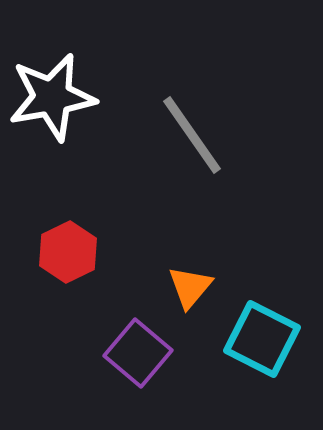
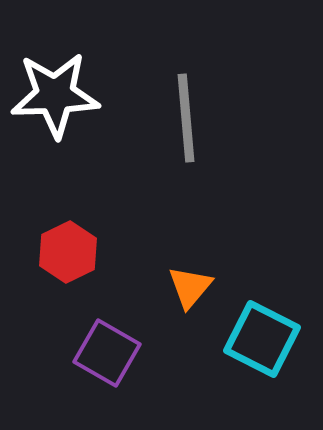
white star: moved 3 px right, 2 px up; rotated 8 degrees clockwise
gray line: moved 6 px left, 17 px up; rotated 30 degrees clockwise
purple square: moved 31 px left; rotated 10 degrees counterclockwise
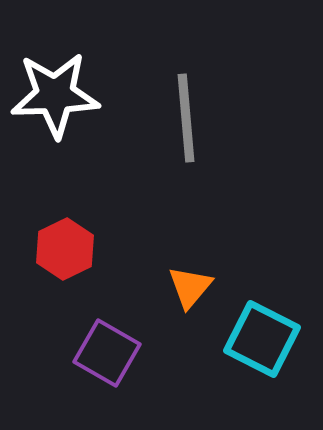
red hexagon: moved 3 px left, 3 px up
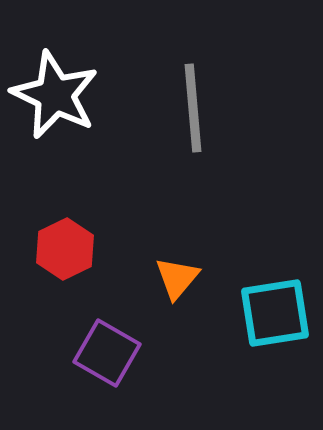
white star: rotated 28 degrees clockwise
gray line: moved 7 px right, 10 px up
orange triangle: moved 13 px left, 9 px up
cyan square: moved 13 px right, 26 px up; rotated 36 degrees counterclockwise
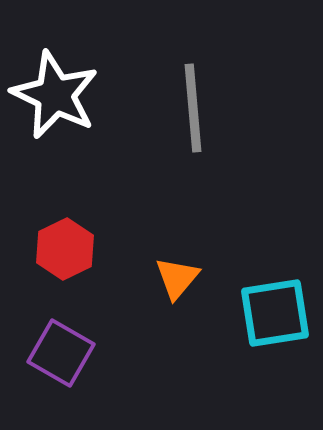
purple square: moved 46 px left
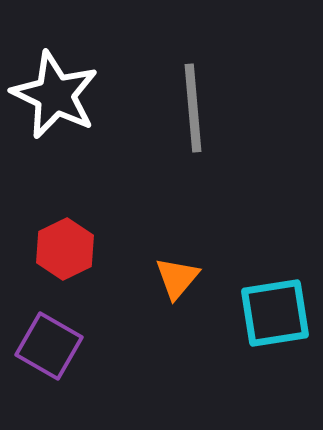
purple square: moved 12 px left, 7 px up
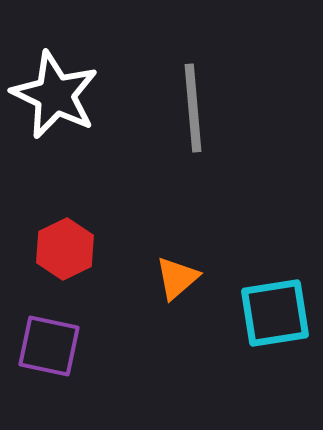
orange triangle: rotated 9 degrees clockwise
purple square: rotated 18 degrees counterclockwise
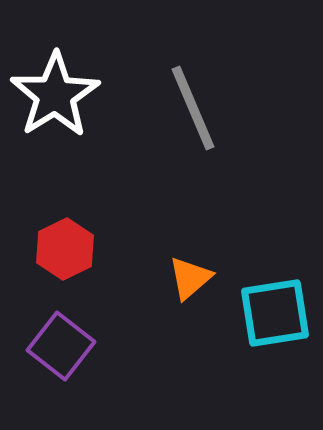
white star: rotated 14 degrees clockwise
gray line: rotated 18 degrees counterclockwise
orange triangle: moved 13 px right
purple square: moved 12 px right; rotated 26 degrees clockwise
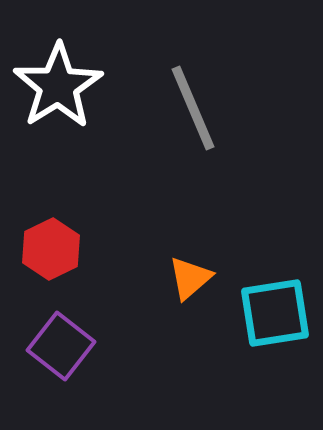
white star: moved 3 px right, 9 px up
red hexagon: moved 14 px left
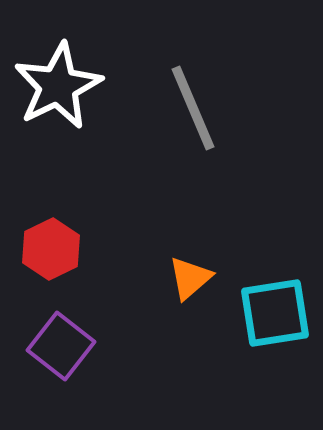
white star: rotated 6 degrees clockwise
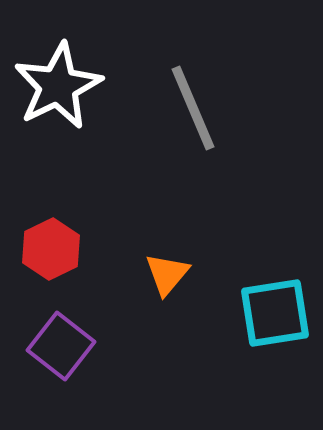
orange triangle: moved 23 px left, 4 px up; rotated 9 degrees counterclockwise
